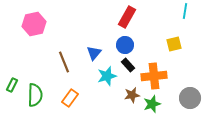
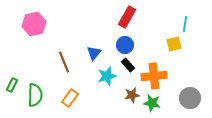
cyan line: moved 13 px down
green star: moved 1 px up; rotated 30 degrees clockwise
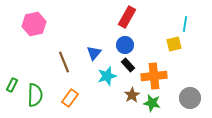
brown star: rotated 21 degrees counterclockwise
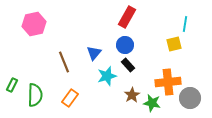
orange cross: moved 14 px right, 6 px down
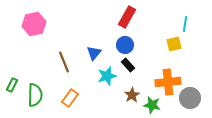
green star: moved 2 px down
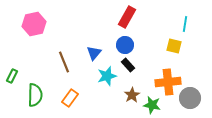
yellow square: moved 2 px down; rotated 28 degrees clockwise
green rectangle: moved 9 px up
